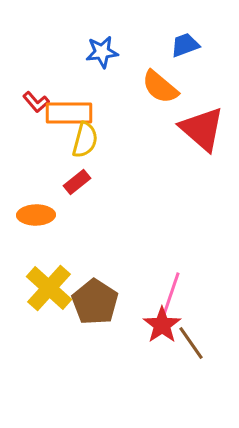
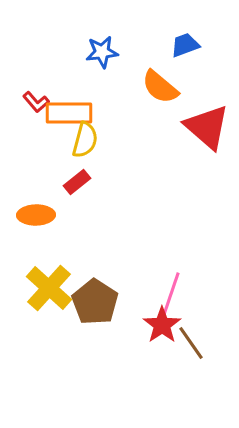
red triangle: moved 5 px right, 2 px up
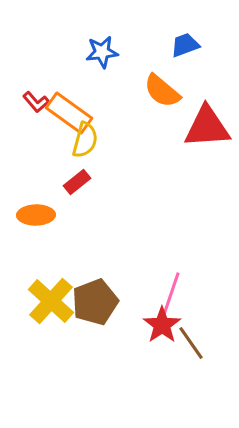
orange semicircle: moved 2 px right, 4 px down
orange rectangle: rotated 36 degrees clockwise
red triangle: rotated 45 degrees counterclockwise
yellow cross: moved 2 px right, 13 px down
brown pentagon: rotated 18 degrees clockwise
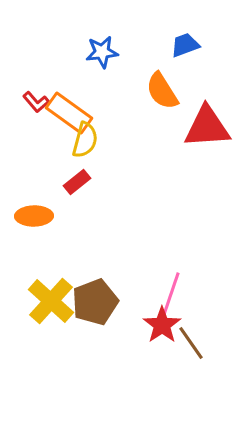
orange semicircle: rotated 18 degrees clockwise
orange ellipse: moved 2 px left, 1 px down
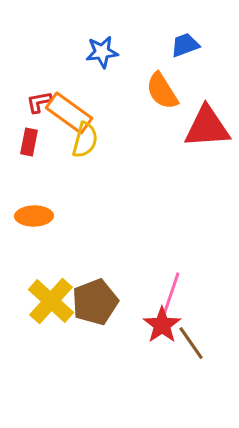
red L-shape: moved 3 px right; rotated 120 degrees clockwise
red rectangle: moved 48 px left, 40 px up; rotated 40 degrees counterclockwise
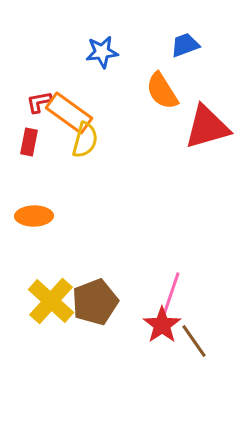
red triangle: rotated 12 degrees counterclockwise
brown line: moved 3 px right, 2 px up
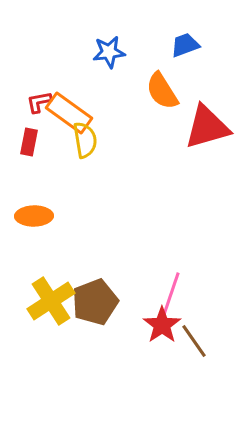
blue star: moved 7 px right
yellow semicircle: rotated 24 degrees counterclockwise
yellow cross: rotated 15 degrees clockwise
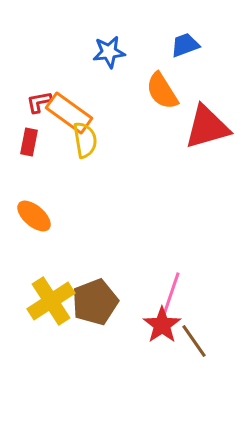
orange ellipse: rotated 42 degrees clockwise
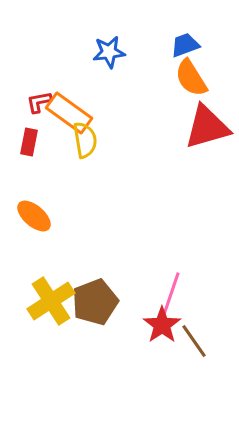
orange semicircle: moved 29 px right, 13 px up
